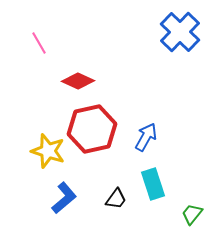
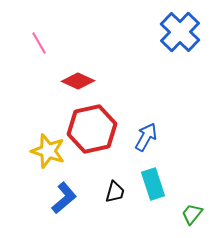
black trapezoid: moved 1 px left, 7 px up; rotated 20 degrees counterclockwise
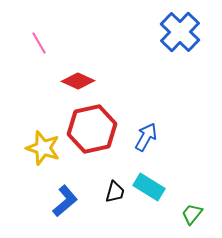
yellow star: moved 5 px left, 3 px up
cyan rectangle: moved 4 px left, 3 px down; rotated 40 degrees counterclockwise
blue L-shape: moved 1 px right, 3 px down
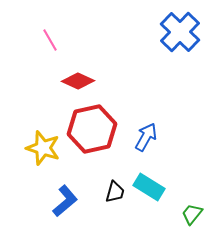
pink line: moved 11 px right, 3 px up
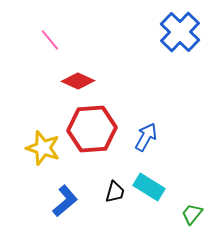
pink line: rotated 10 degrees counterclockwise
red hexagon: rotated 9 degrees clockwise
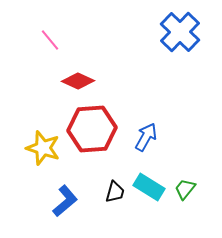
green trapezoid: moved 7 px left, 25 px up
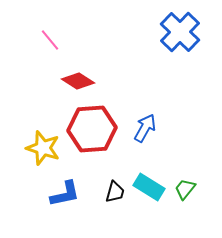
red diamond: rotated 8 degrees clockwise
blue arrow: moved 1 px left, 9 px up
blue L-shape: moved 7 px up; rotated 28 degrees clockwise
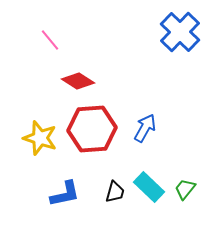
yellow star: moved 3 px left, 10 px up
cyan rectangle: rotated 12 degrees clockwise
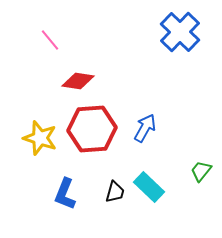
red diamond: rotated 24 degrees counterclockwise
green trapezoid: moved 16 px right, 18 px up
blue L-shape: rotated 124 degrees clockwise
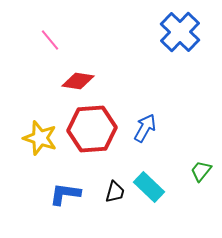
blue L-shape: rotated 76 degrees clockwise
